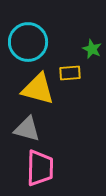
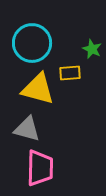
cyan circle: moved 4 px right, 1 px down
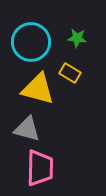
cyan circle: moved 1 px left, 1 px up
green star: moved 15 px left, 11 px up; rotated 18 degrees counterclockwise
yellow rectangle: rotated 35 degrees clockwise
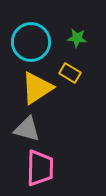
yellow triangle: moved 1 px left, 1 px up; rotated 48 degrees counterclockwise
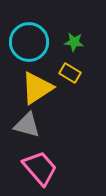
green star: moved 3 px left, 4 px down
cyan circle: moved 2 px left
gray triangle: moved 4 px up
pink trapezoid: rotated 42 degrees counterclockwise
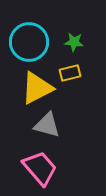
yellow rectangle: rotated 45 degrees counterclockwise
yellow triangle: rotated 6 degrees clockwise
gray triangle: moved 20 px right
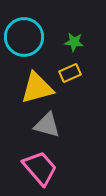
cyan circle: moved 5 px left, 5 px up
yellow rectangle: rotated 10 degrees counterclockwise
yellow triangle: rotated 12 degrees clockwise
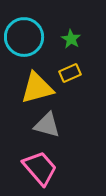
green star: moved 3 px left, 3 px up; rotated 24 degrees clockwise
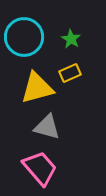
gray triangle: moved 2 px down
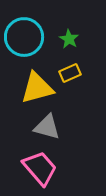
green star: moved 2 px left
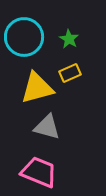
pink trapezoid: moved 1 px left, 4 px down; rotated 27 degrees counterclockwise
